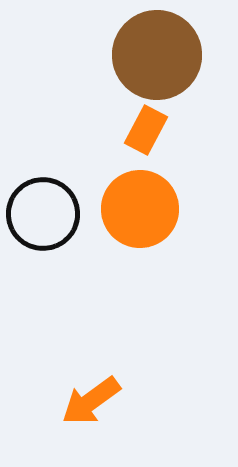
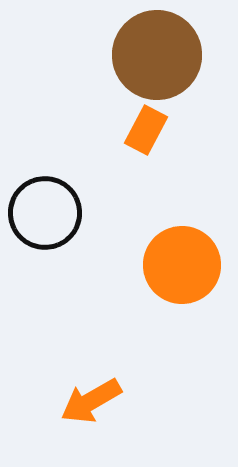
orange circle: moved 42 px right, 56 px down
black circle: moved 2 px right, 1 px up
orange arrow: rotated 6 degrees clockwise
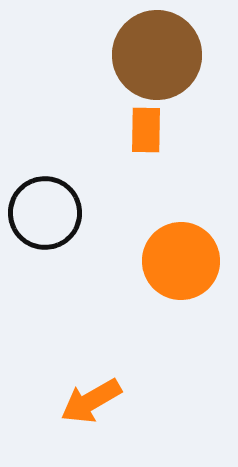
orange rectangle: rotated 27 degrees counterclockwise
orange circle: moved 1 px left, 4 px up
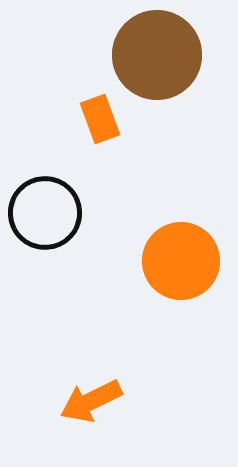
orange rectangle: moved 46 px left, 11 px up; rotated 21 degrees counterclockwise
orange arrow: rotated 4 degrees clockwise
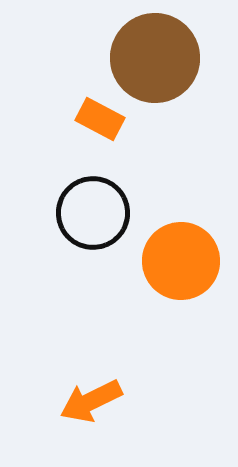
brown circle: moved 2 px left, 3 px down
orange rectangle: rotated 42 degrees counterclockwise
black circle: moved 48 px right
